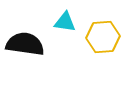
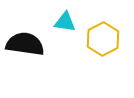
yellow hexagon: moved 2 px down; rotated 24 degrees counterclockwise
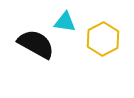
black semicircle: moved 11 px right; rotated 21 degrees clockwise
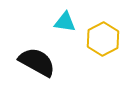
black semicircle: moved 1 px right, 18 px down
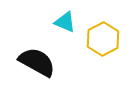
cyan triangle: rotated 15 degrees clockwise
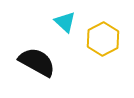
cyan triangle: rotated 20 degrees clockwise
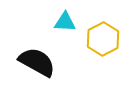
cyan triangle: rotated 40 degrees counterclockwise
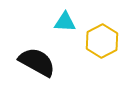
yellow hexagon: moved 1 px left, 2 px down
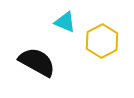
cyan triangle: rotated 20 degrees clockwise
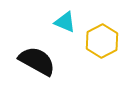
black semicircle: moved 1 px up
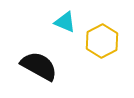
black semicircle: moved 2 px right, 5 px down
